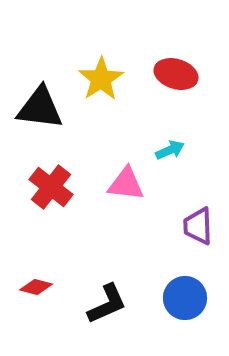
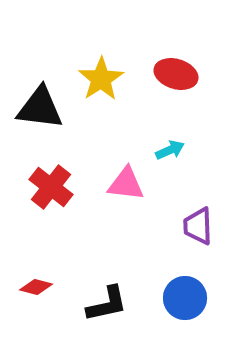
black L-shape: rotated 12 degrees clockwise
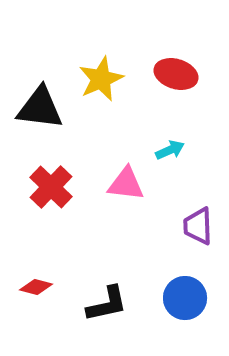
yellow star: rotated 9 degrees clockwise
red cross: rotated 6 degrees clockwise
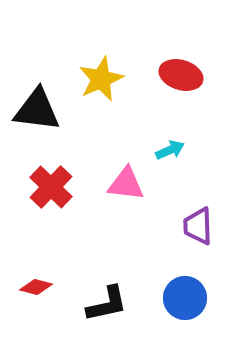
red ellipse: moved 5 px right, 1 px down
black triangle: moved 3 px left, 2 px down
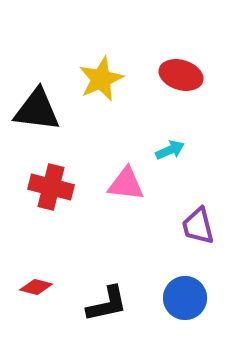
red cross: rotated 30 degrees counterclockwise
purple trapezoid: rotated 12 degrees counterclockwise
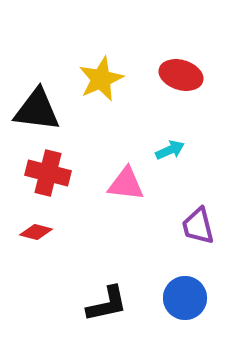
red cross: moved 3 px left, 14 px up
red diamond: moved 55 px up
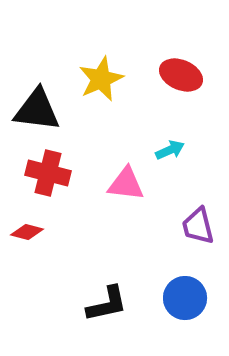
red ellipse: rotated 6 degrees clockwise
red diamond: moved 9 px left
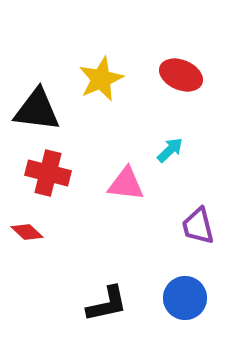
cyan arrow: rotated 20 degrees counterclockwise
red diamond: rotated 28 degrees clockwise
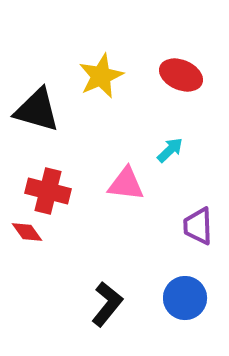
yellow star: moved 3 px up
black triangle: rotated 9 degrees clockwise
red cross: moved 18 px down
purple trapezoid: rotated 12 degrees clockwise
red diamond: rotated 12 degrees clockwise
black L-shape: rotated 39 degrees counterclockwise
